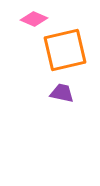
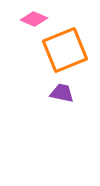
orange square: rotated 9 degrees counterclockwise
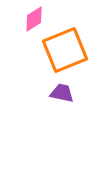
pink diamond: rotated 56 degrees counterclockwise
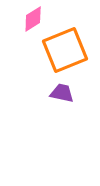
pink diamond: moved 1 px left
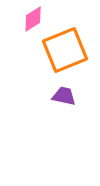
purple trapezoid: moved 2 px right, 3 px down
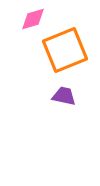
pink diamond: rotated 16 degrees clockwise
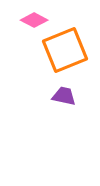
pink diamond: moved 1 px right, 1 px down; rotated 44 degrees clockwise
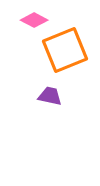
purple trapezoid: moved 14 px left
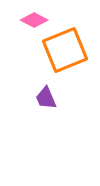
purple trapezoid: moved 4 px left, 2 px down; rotated 125 degrees counterclockwise
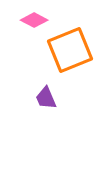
orange square: moved 5 px right
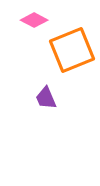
orange square: moved 2 px right
